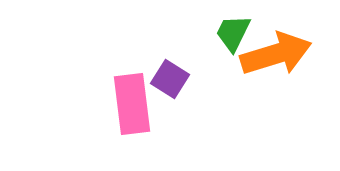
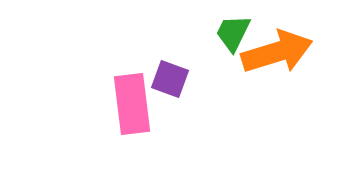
orange arrow: moved 1 px right, 2 px up
purple square: rotated 12 degrees counterclockwise
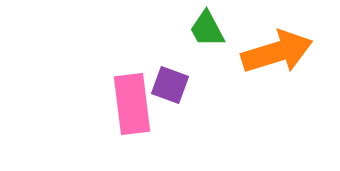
green trapezoid: moved 26 px left, 4 px up; rotated 54 degrees counterclockwise
purple square: moved 6 px down
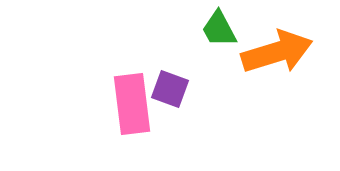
green trapezoid: moved 12 px right
purple square: moved 4 px down
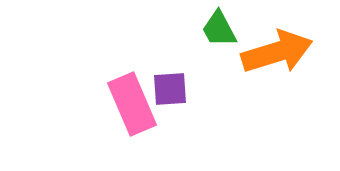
purple square: rotated 24 degrees counterclockwise
pink rectangle: rotated 16 degrees counterclockwise
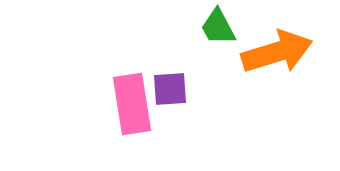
green trapezoid: moved 1 px left, 2 px up
pink rectangle: rotated 14 degrees clockwise
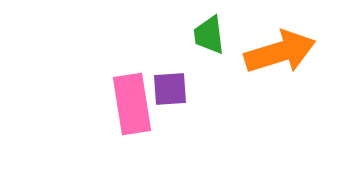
green trapezoid: moved 9 px left, 8 px down; rotated 21 degrees clockwise
orange arrow: moved 3 px right
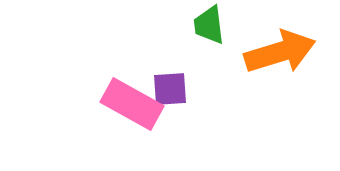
green trapezoid: moved 10 px up
pink rectangle: rotated 52 degrees counterclockwise
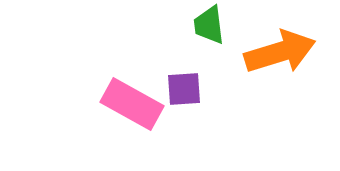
purple square: moved 14 px right
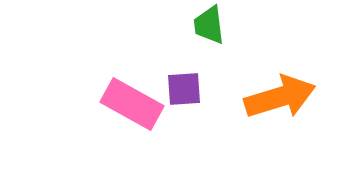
orange arrow: moved 45 px down
